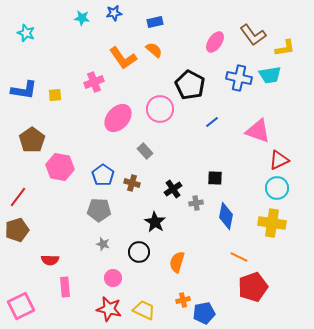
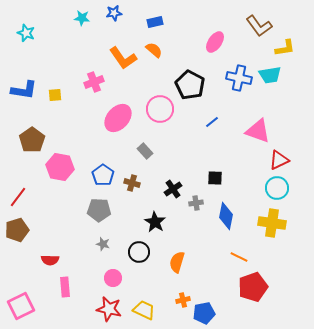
brown L-shape at (253, 35): moved 6 px right, 9 px up
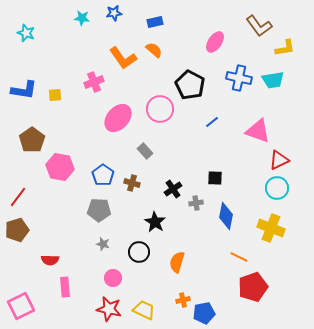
cyan trapezoid at (270, 75): moved 3 px right, 5 px down
yellow cross at (272, 223): moved 1 px left, 5 px down; rotated 12 degrees clockwise
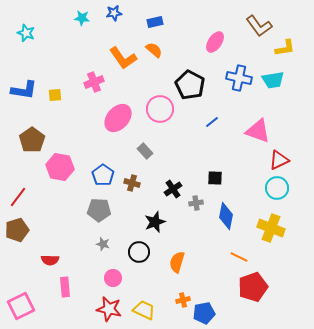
black star at (155, 222): rotated 20 degrees clockwise
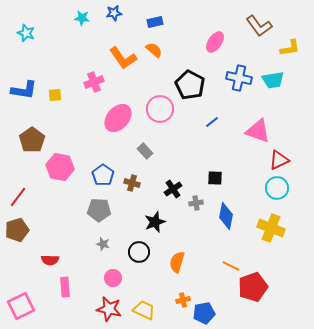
yellow L-shape at (285, 48): moved 5 px right
orange line at (239, 257): moved 8 px left, 9 px down
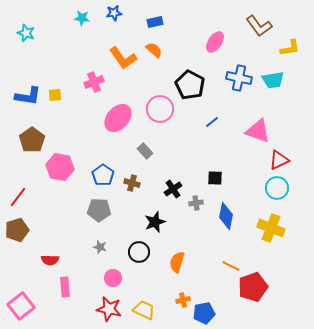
blue L-shape at (24, 90): moved 4 px right, 6 px down
gray star at (103, 244): moved 3 px left, 3 px down
pink square at (21, 306): rotated 12 degrees counterclockwise
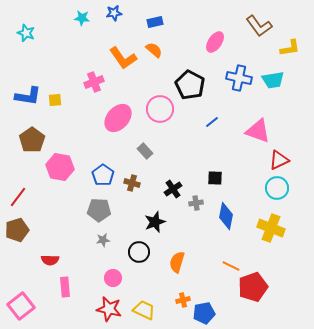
yellow square at (55, 95): moved 5 px down
gray star at (100, 247): moved 3 px right, 7 px up; rotated 24 degrees counterclockwise
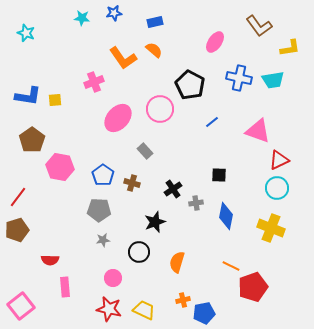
black square at (215, 178): moved 4 px right, 3 px up
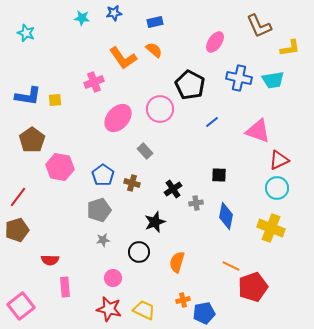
brown L-shape at (259, 26): rotated 12 degrees clockwise
gray pentagon at (99, 210): rotated 20 degrees counterclockwise
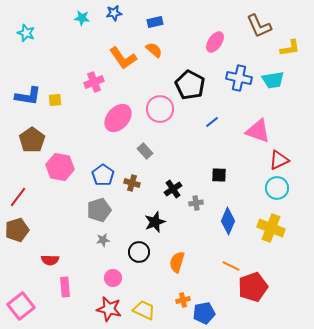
blue diamond at (226, 216): moved 2 px right, 5 px down; rotated 12 degrees clockwise
